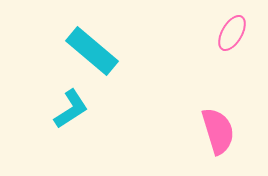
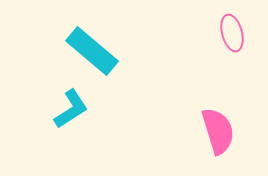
pink ellipse: rotated 45 degrees counterclockwise
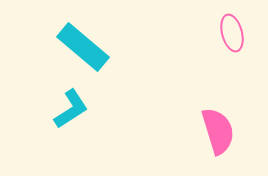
cyan rectangle: moved 9 px left, 4 px up
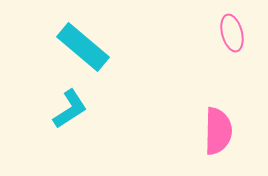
cyan L-shape: moved 1 px left
pink semicircle: rotated 18 degrees clockwise
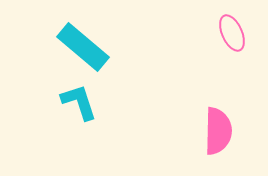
pink ellipse: rotated 9 degrees counterclockwise
cyan L-shape: moved 9 px right, 7 px up; rotated 75 degrees counterclockwise
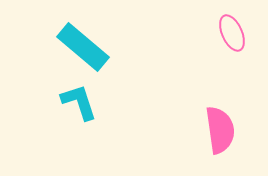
pink semicircle: moved 2 px right, 1 px up; rotated 9 degrees counterclockwise
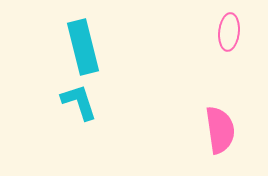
pink ellipse: moved 3 px left, 1 px up; rotated 30 degrees clockwise
cyan rectangle: rotated 36 degrees clockwise
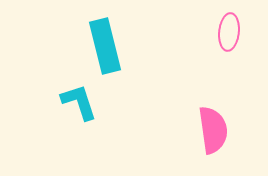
cyan rectangle: moved 22 px right, 1 px up
pink semicircle: moved 7 px left
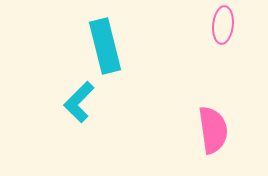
pink ellipse: moved 6 px left, 7 px up
cyan L-shape: rotated 117 degrees counterclockwise
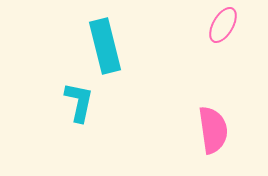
pink ellipse: rotated 24 degrees clockwise
cyan L-shape: rotated 147 degrees clockwise
